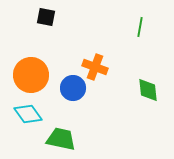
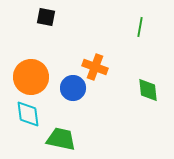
orange circle: moved 2 px down
cyan diamond: rotated 28 degrees clockwise
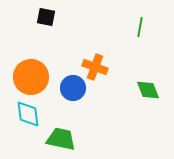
green diamond: rotated 15 degrees counterclockwise
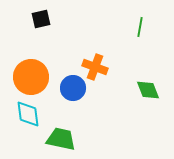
black square: moved 5 px left, 2 px down; rotated 24 degrees counterclockwise
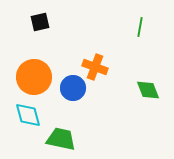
black square: moved 1 px left, 3 px down
orange circle: moved 3 px right
cyan diamond: moved 1 px down; rotated 8 degrees counterclockwise
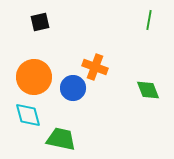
green line: moved 9 px right, 7 px up
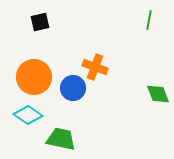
green diamond: moved 10 px right, 4 px down
cyan diamond: rotated 40 degrees counterclockwise
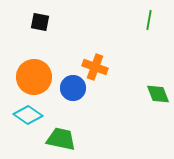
black square: rotated 24 degrees clockwise
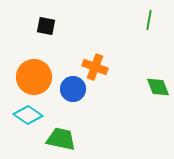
black square: moved 6 px right, 4 px down
blue circle: moved 1 px down
green diamond: moved 7 px up
